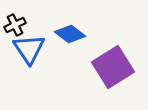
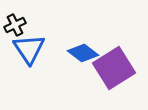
blue diamond: moved 13 px right, 19 px down
purple square: moved 1 px right, 1 px down
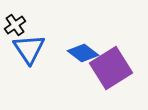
black cross: rotated 10 degrees counterclockwise
purple square: moved 3 px left
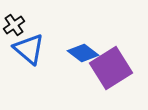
black cross: moved 1 px left
blue triangle: rotated 16 degrees counterclockwise
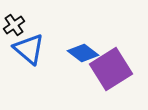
purple square: moved 1 px down
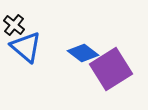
black cross: rotated 15 degrees counterclockwise
blue triangle: moved 3 px left, 2 px up
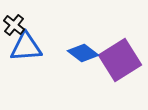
blue triangle: rotated 44 degrees counterclockwise
purple square: moved 9 px right, 9 px up
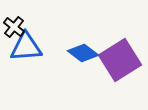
black cross: moved 2 px down
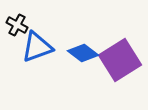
black cross: moved 3 px right, 2 px up; rotated 10 degrees counterclockwise
blue triangle: moved 11 px right; rotated 16 degrees counterclockwise
